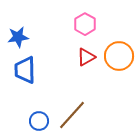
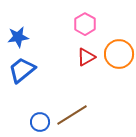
orange circle: moved 2 px up
blue trapezoid: moved 3 px left; rotated 52 degrees clockwise
brown line: rotated 16 degrees clockwise
blue circle: moved 1 px right, 1 px down
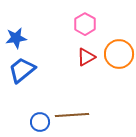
blue star: moved 2 px left, 1 px down
brown line: rotated 28 degrees clockwise
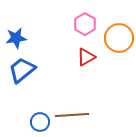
orange circle: moved 16 px up
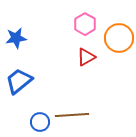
blue trapezoid: moved 3 px left, 11 px down
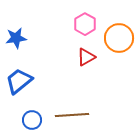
blue circle: moved 8 px left, 2 px up
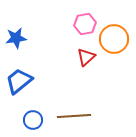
pink hexagon: rotated 20 degrees clockwise
orange circle: moved 5 px left, 1 px down
red triangle: rotated 12 degrees counterclockwise
brown line: moved 2 px right, 1 px down
blue circle: moved 1 px right
